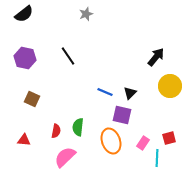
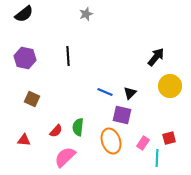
black line: rotated 30 degrees clockwise
red semicircle: rotated 32 degrees clockwise
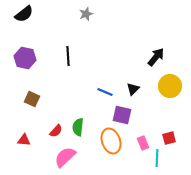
black triangle: moved 3 px right, 4 px up
pink rectangle: rotated 56 degrees counterclockwise
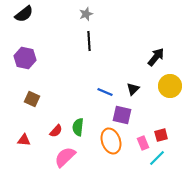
black line: moved 21 px right, 15 px up
red square: moved 8 px left, 3 px up
cyan line: rotated 42 degrees clockwise
